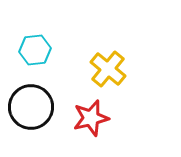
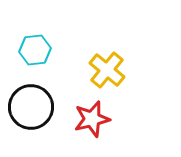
yellow cross: moved 1 px left, 1 px down
red star: moved 1 px right, 1 px down
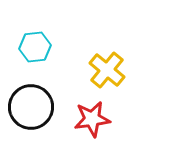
cyan hexagon: moved 3 px up
red star: rotated 6 degrees clockwise
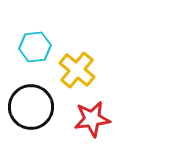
yellow cross: moved 30 px left
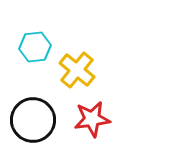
black circle: moved 2 px right, 13 px down
